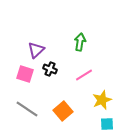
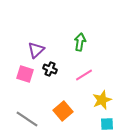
gray line: moved 10 px down
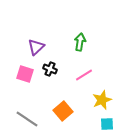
purple triangle: moved 3 px up
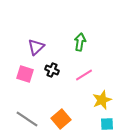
black cross: moved 2 px right, 1 px down
orange square: moved 2 px left, 8 px down
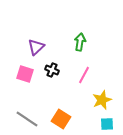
pink line: rotated 30 degrees counterclockwise
orange square: rotated 18 degrees counterclockwise
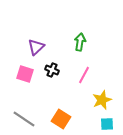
gray line: moved 3 px left
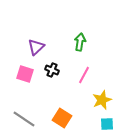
orange square: moved 1 px right, 1 px up
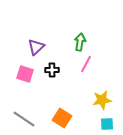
black cross: rotated 24 degrees counterclockwise
pink line: moved 2 px right, 11 px up
yellow star: rotated 12 degrees clockwise
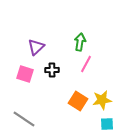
orange square: moved 16 px right, 17 px up
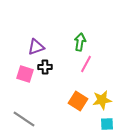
purple triangle: rotated 24 degrees clockwise
black cross: moved 7 px left, 3 px up
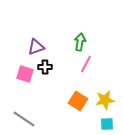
yellow star: moved 3 px right
